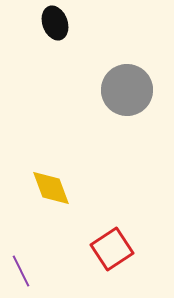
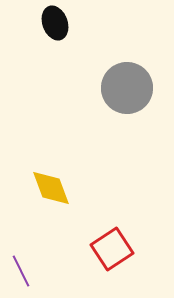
gray circle: moved 2 px up
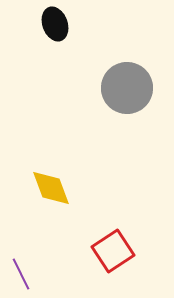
black ellipse: moved 1 px down
red square: moved 1 px right, 2 px down
purple line: moved 3 px down
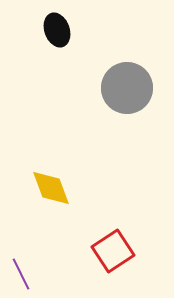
black ellipse: moved 2 px right, 6 px down
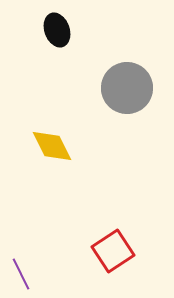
yellow diamond: moved 1 px right, 42 px up; rotated 6 degrees counterclockwise
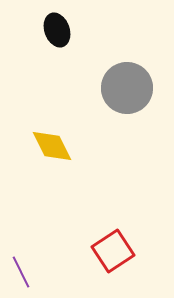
purple line: moved 2 px up
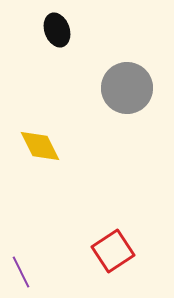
yellow diamond: moved 12 px left
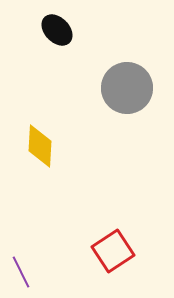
black ellipse: rotated 24 degrees counterclockwise
yellow diamond: rotated 30 degrees clockwise
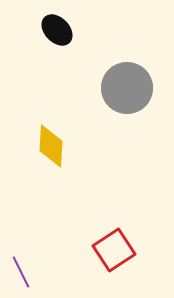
yellow diamond: moved 11 px right
red square: moved 1 px right, 1 px up
